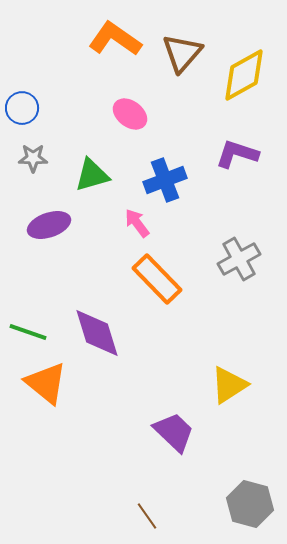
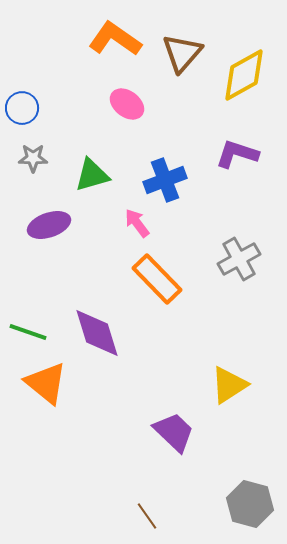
pink ellipse: moved 3 px left, 10 px up
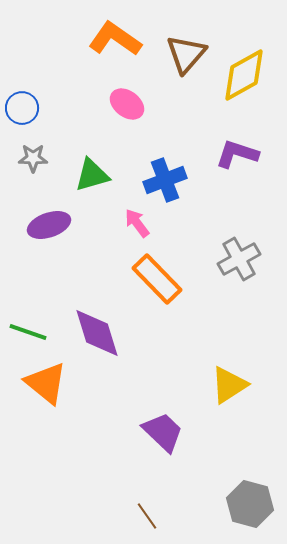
brown triangle: moved 4 px right, 1 px down
purple trapezoid: moved 11 px left
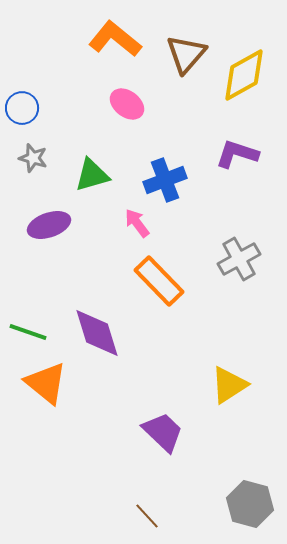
orange L-shape: rotated 4 degrees clockwise
gray star: rotated 16 degrees clockwise
orange rectangle: moved 2 px right, 2 px down
brown line: rotated 8 degrees counterclockwise
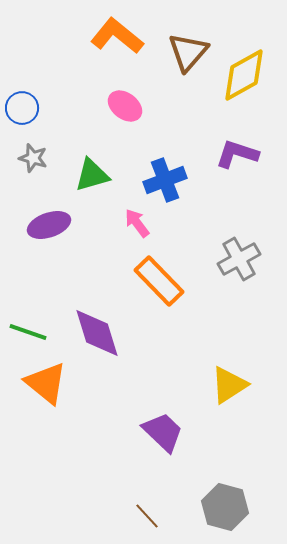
orange L-shape: moved 2 px right, 3 px up
brown triangle: moved 2 px right, 2 px up
pink ellipse: moved 2 px left, 2 px down
gray hexagon: moved 25 px left, 3 px down
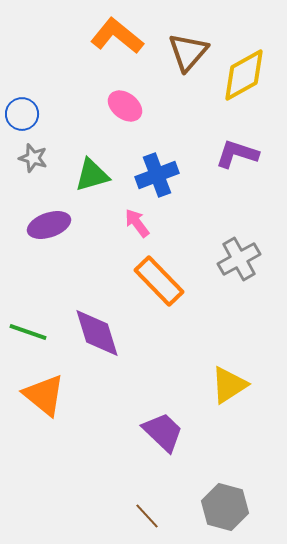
blue circle: moved 6 px down
blue cross: moved 8 px left, 5 px up
orange triangle: moved 2 px left, 12 px down
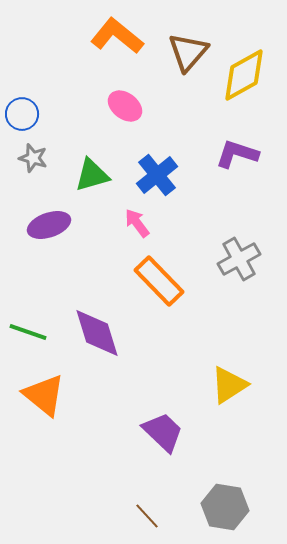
blue cross: rotated 18 degrees counterclockwise
gray hexagon: rotated 6 degrees counterclockwise
